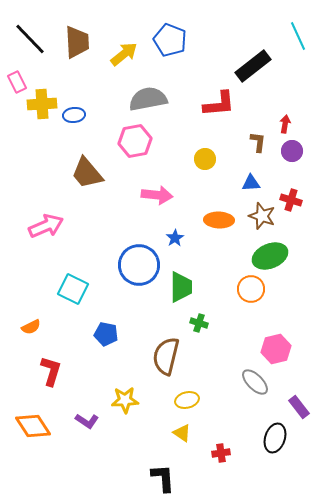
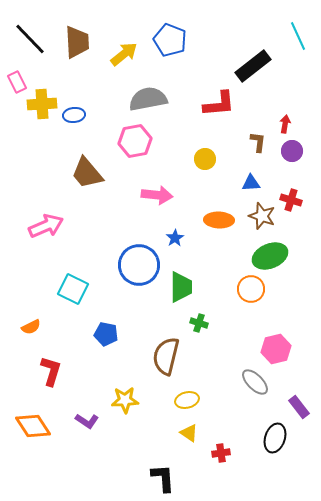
yellow triangle at (182, 433): moved 7 px right
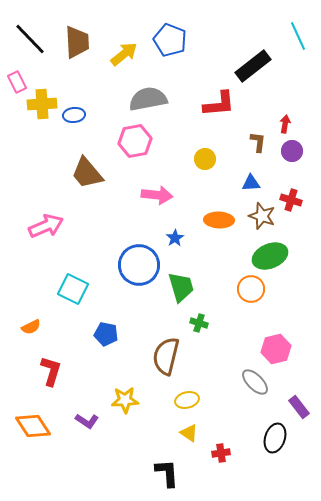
green trapezoid at (181, 287): rotated 16 degrees counterclockwise
black L-shape at (163, 478): moved 4 px right, 5 px up
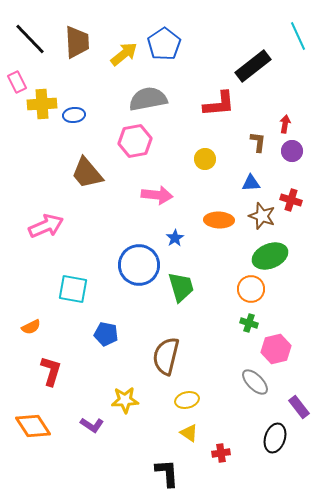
blue pentagon at (170, 40): moved 6 px left, 4 px down; rotated 16 degrees clockwise
cyan square at (73, 289): rotated 16 degrees counterclockwise
green cross at (199, 323): moved 50 px right
purple L-shape at (87, 421): moved 5 px right, 4 px down
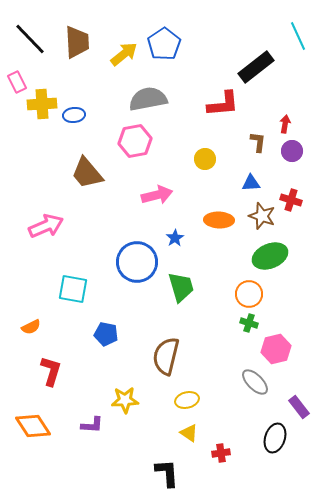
black rectangle at (253, 66): moved 3 px right, 1 px down
red L-shape at (219, 104): moved 4 px right
pink arrow at (157, 195): rotated 20 degrees counterclockwise
blue circle at (139, 265): moved 2 px left, 3 px up
orange circle at (251, 289): moved 2 px left, 5 px down
purple L-shape at (92, 425): rotated 30 degrees counterclockwise
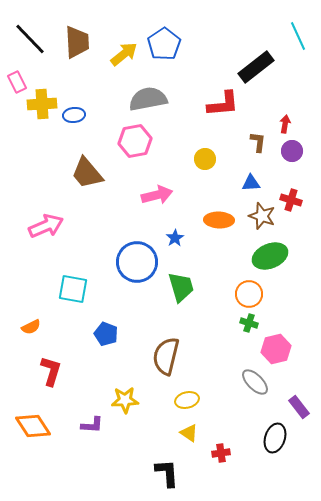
blue pentagon at (106, 334): rotated 10 degrees clockwise
